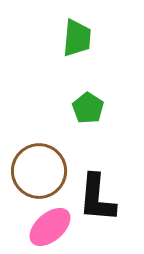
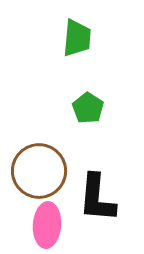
pink ellipse: moved 3 px left, 2 px up; rotated 45 degrees counterclockwise
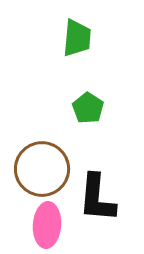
brown circle: moved 3 px right, 2 px up
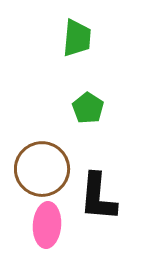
black L-shape: moved 1 px right, 1 px up
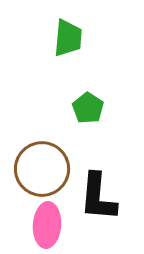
green trapezoid: moved 9 px left
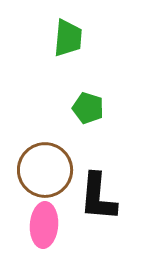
green pentagon: rotated 16 degrees counterclockwise
brown circle: moved 3 px right, 1 px down
pink ellipse: moved 3 px left
